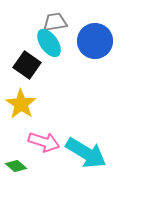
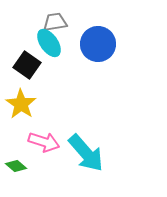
blue circle: moved 3 px right, 3 px down
cyan arrow: rotated 18 degrees clockwise
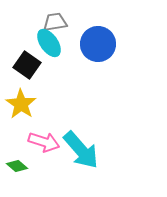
cyan arrow: moved 5 px left, 3 px up
green diamond: moved 1 px right
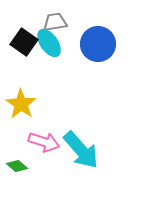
black square: moved 3 px left, 23 px up
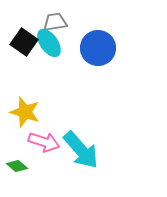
blue circle: moved 4 px down
yellow star: moved 4 px right, 8 px down; rotated 16 degrees counterclockwise
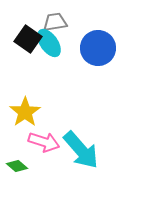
black square: moved 4 px right, 3 px up
yellow star: rotated 20 degrees clockwise
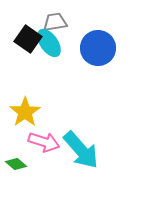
green diamond: moved 1 px left, 2 px up
